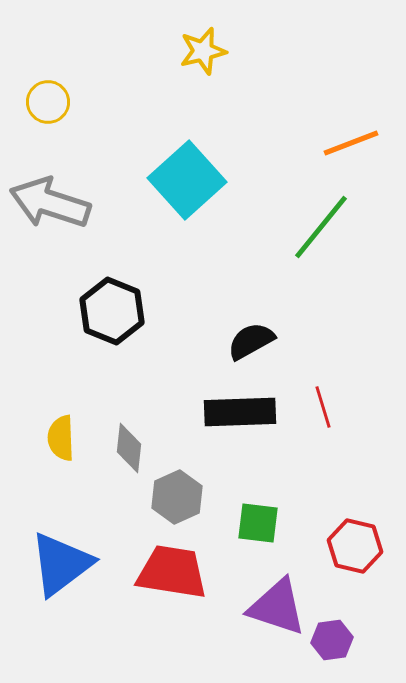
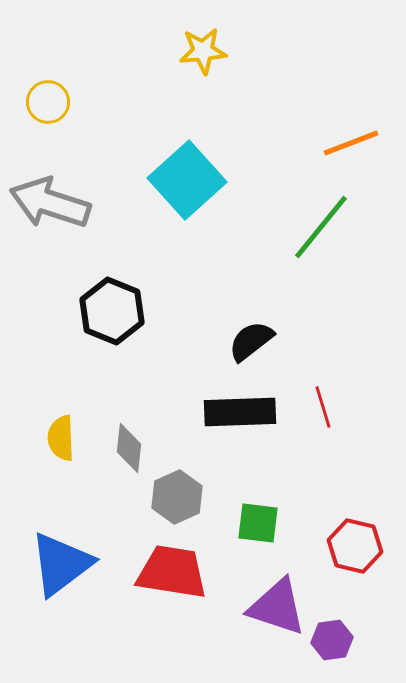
yellow star: rotated 9 degrees clockwise
black semicircle: rotated 9 degrees counterclockwise
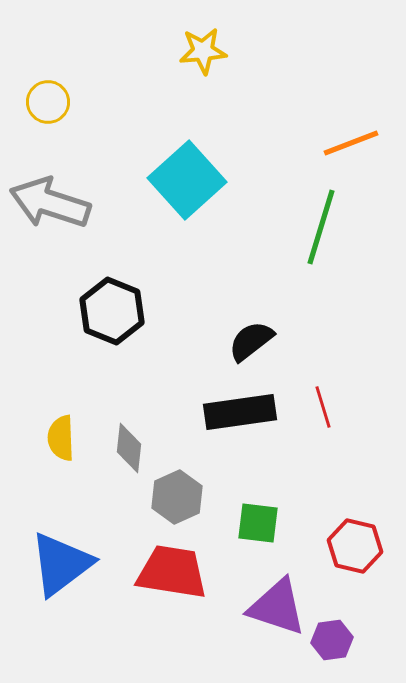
green line: rotated 22 degrees counterclockwise
black rectangle: rotated 6 degrees counterclockwise
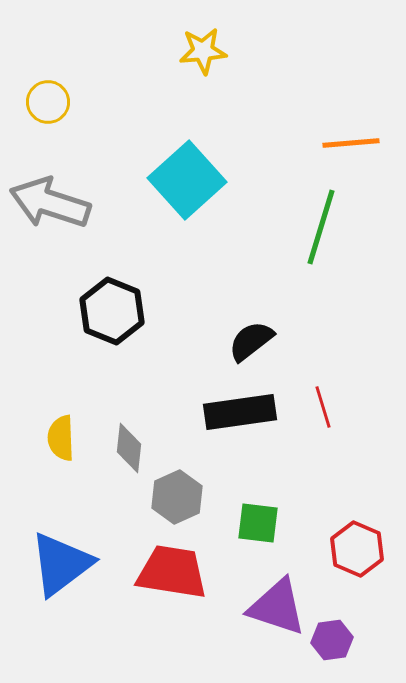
orange line: rotated 16 degrees clockwise
red hexagon: moved 2 px right, 3 px down; rotated 10 degrees clockwise
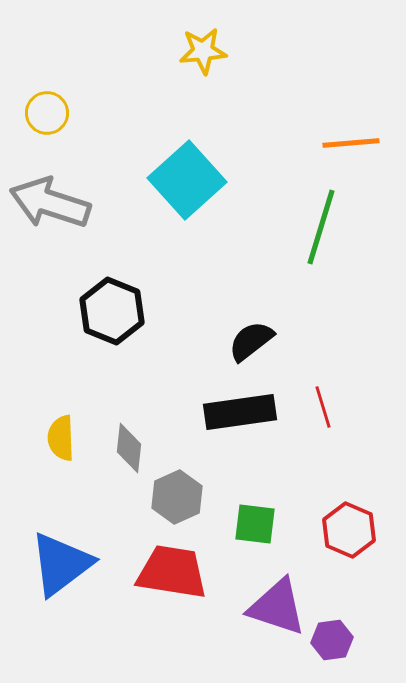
yellow circle: moved 1 px left, 11 px down
green square: moved 3 px left, 1 px down
red hexagon: moved 8 px left, 19 px up
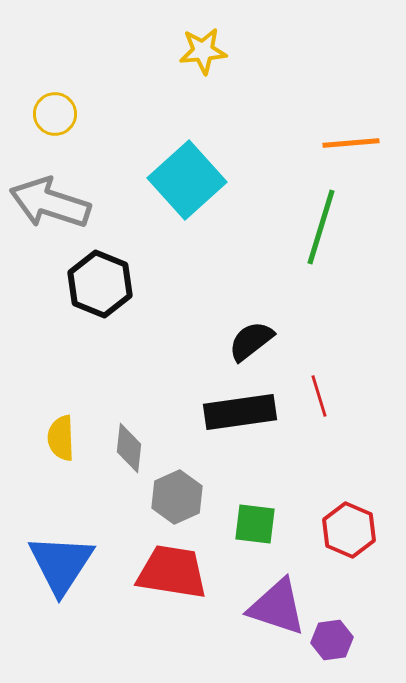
yellow circle: moved 8 px right, 1 px down
black hexagon: moved 12 px left, 27 px up
red line: moved 4 px left, 11 px up
blue triangle: rotated 20 degrees counterclockwise
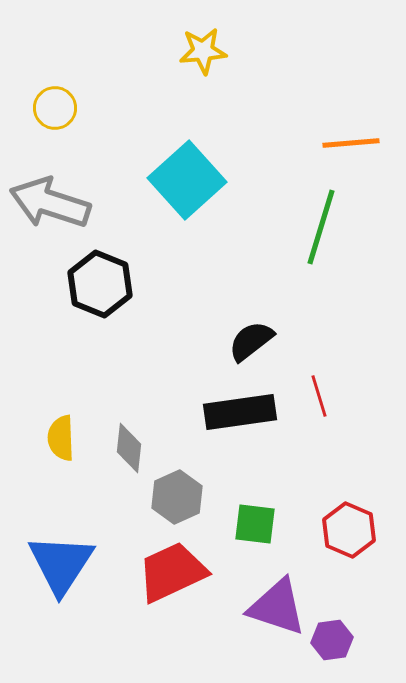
yellow circle: moved 6 px up
red trapezoid: rotated 34 degrees counterclockwise
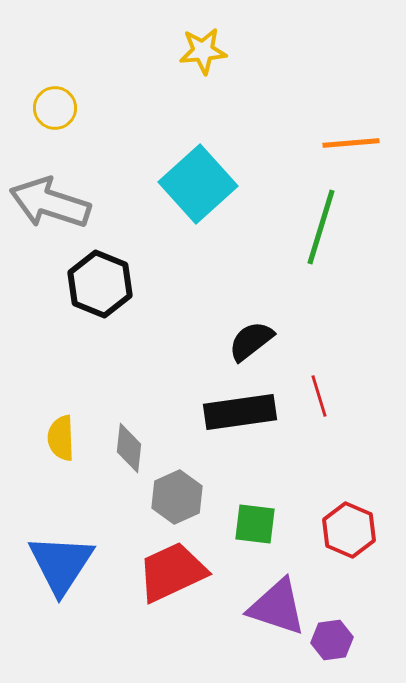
cyan square: moved 11 px right, 4 px down
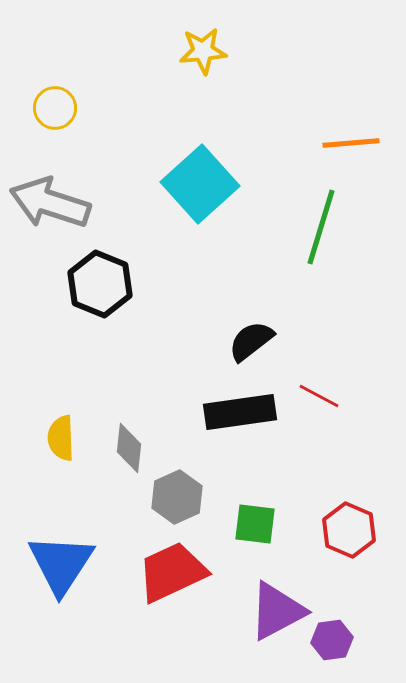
cyan square: moved 2 px right
red line: rotated 45 degrees counterclockwise
purple triangle: moved 4 px down; rotated 46 degrees counterclockwise
